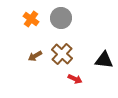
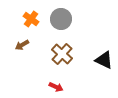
gray circle: moved 1 px down
brown arrow: moved 13 px left, 11 px up
black triangle: rotated 18 degrees clockwise
red arrow: moved 19 px left, 8 px down
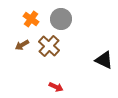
brown cross: moved 13 px left, 8 px up
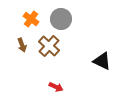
brown arrow: rotated 80 degrees counterclockwise
black triangle: moved 2 px left, 1 px down
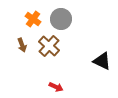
orange cross: moved 2 px right
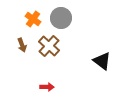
gray circle: moved 1 px up
black triangle: rotated 12 degrees clockwise
red arrow: moved 9 px left; rotated 24 degrees counterclockwise
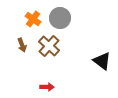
gray circle: moved 1 px left
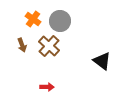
gray circle: moved 3 px down
